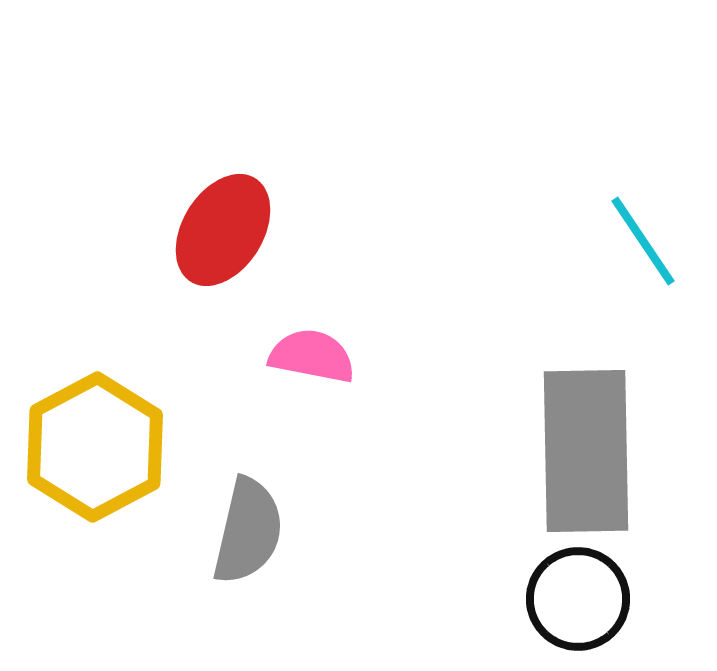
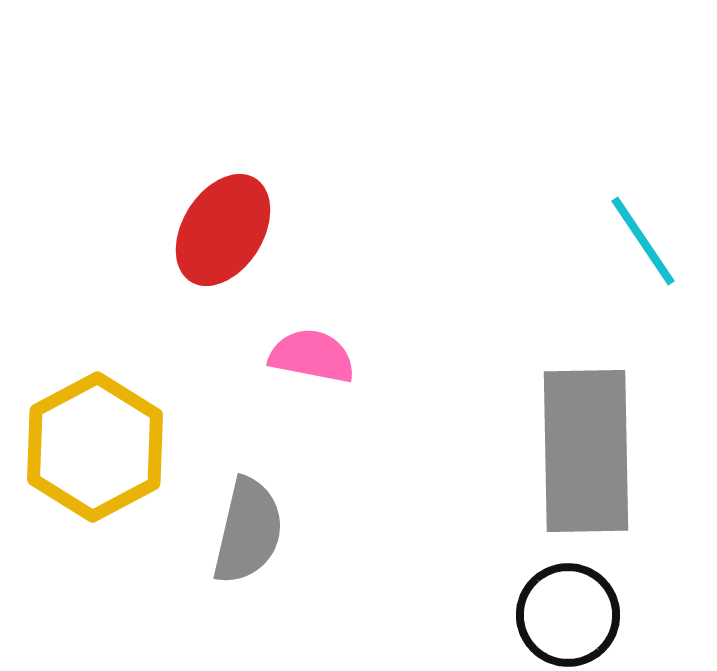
black circle: moved 10 px left, 16 px down
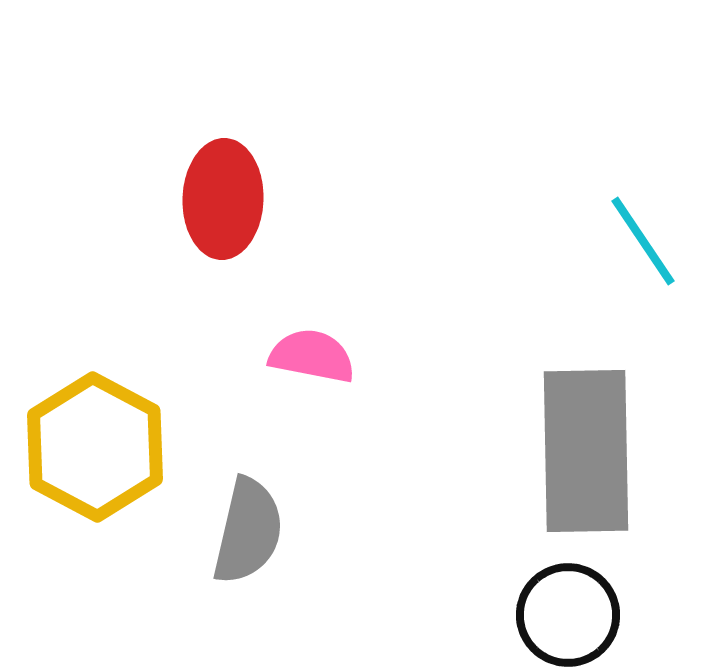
red ellipse: moved 31 px up; rotated 30 degrees counterclockwise
yellow hexagon: rotated 4 degrees counterclockwise
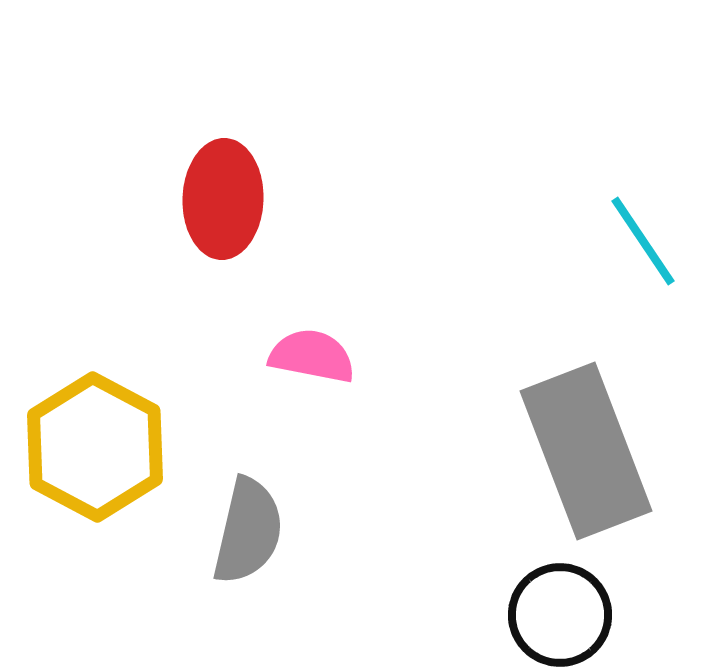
gray rectangle: rotated 20 degrees counterclockwise
black circle: moved 8 px left
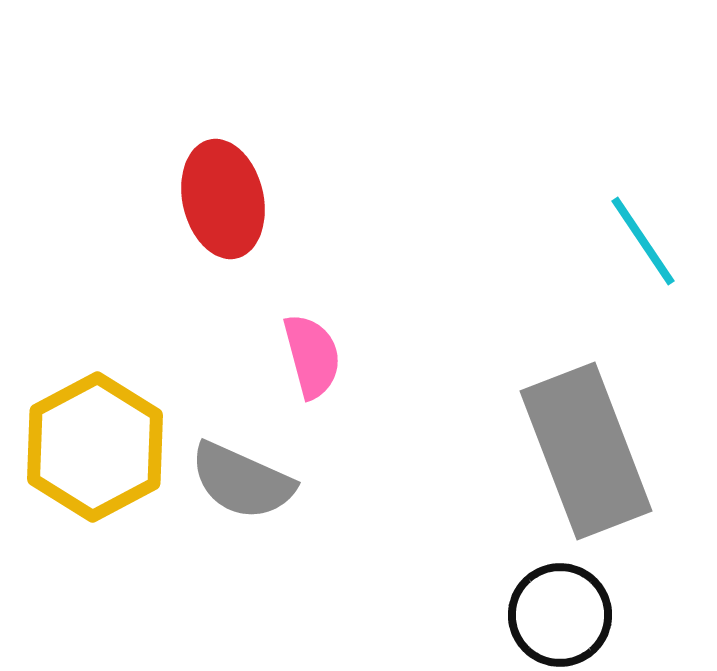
red ellipse: rotated 15 degrees counterclockwise
pink semicircle: rotated 64 degrees clockwise
yellow hexagon: rotated 4 degrees clockwise
gray semicircle: moved 6 px left, 50 px up; rotated 101 degrees clockwise
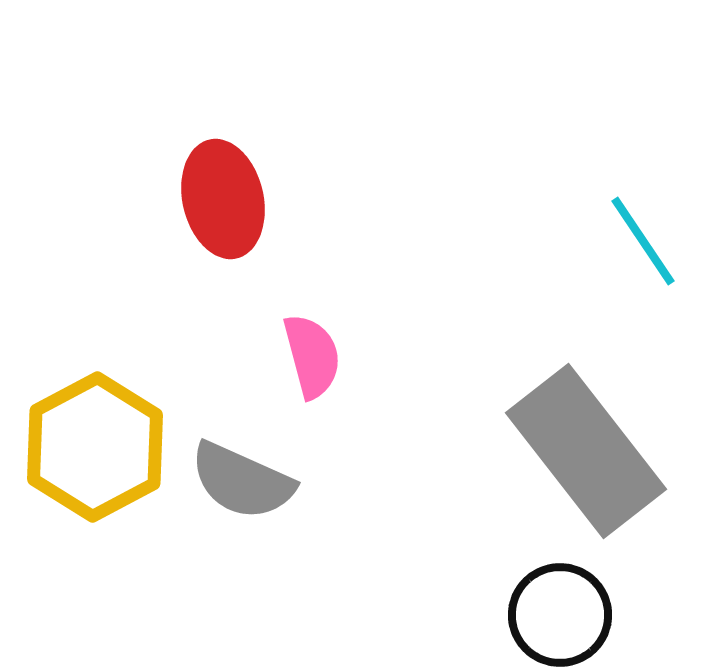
gray rectangle: rotated 17 degrees counterclockwise
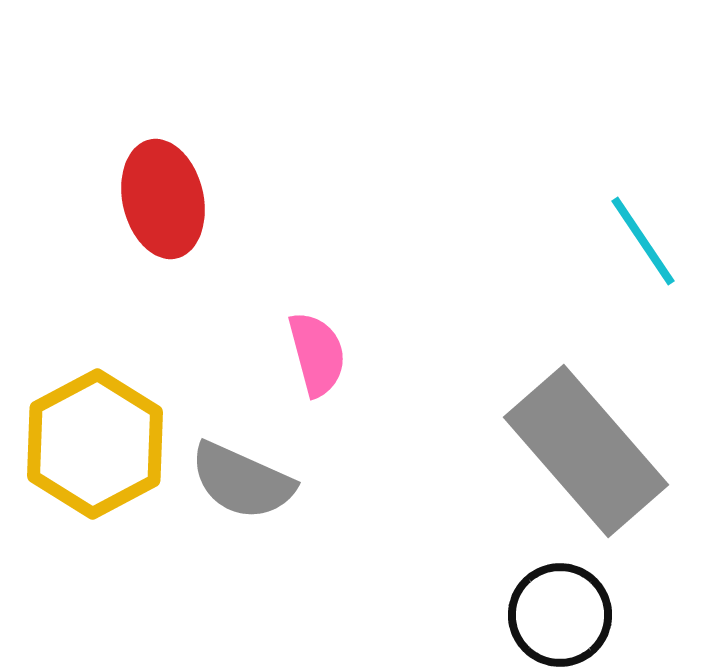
red ellipse: moved 60 px left
pink semicircle: moved 5 px right, 2 px up
yellow hexagon: moved 3 px up
gray rectangle: rotated 3 degrees counterclockwise
